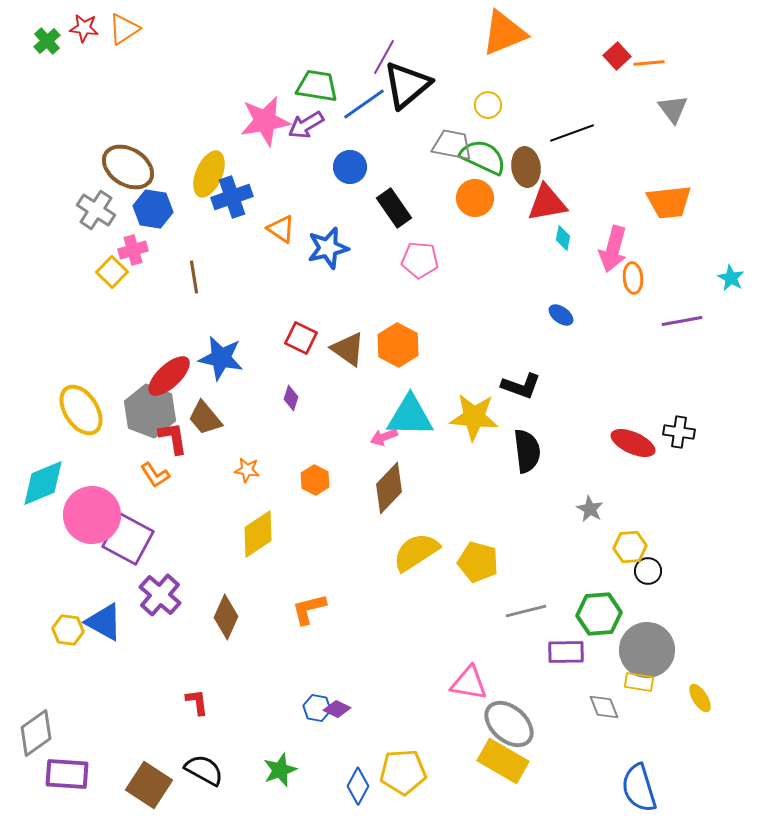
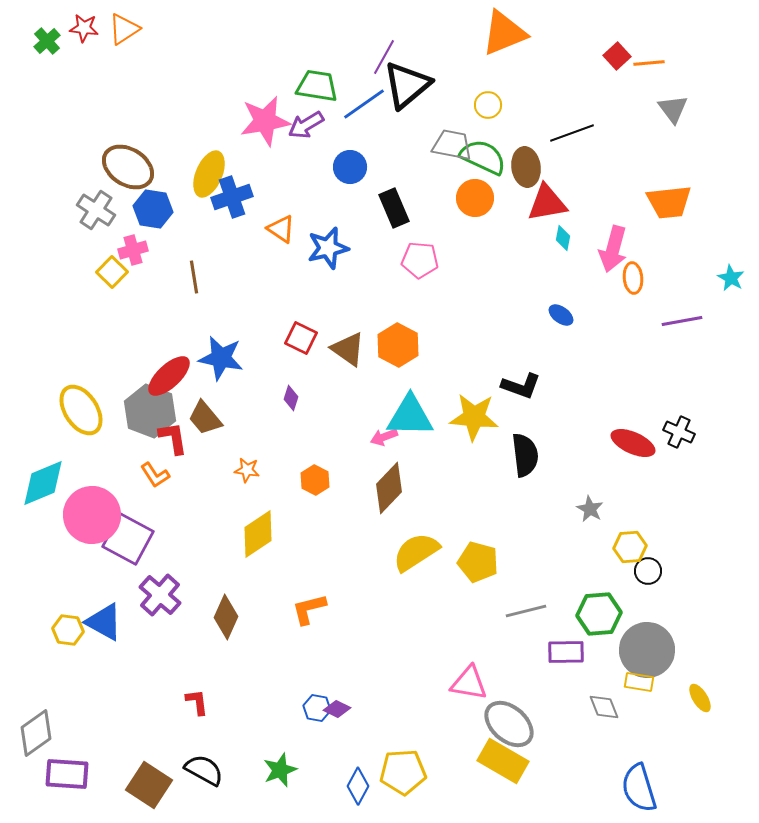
black rectangle at (394, 208): rotated 12 degrees clockwise
black cross at (679, 432): rotated 16 degrees clockwise
black semicircle at (527, 451): moved 2 px left, 4 px down
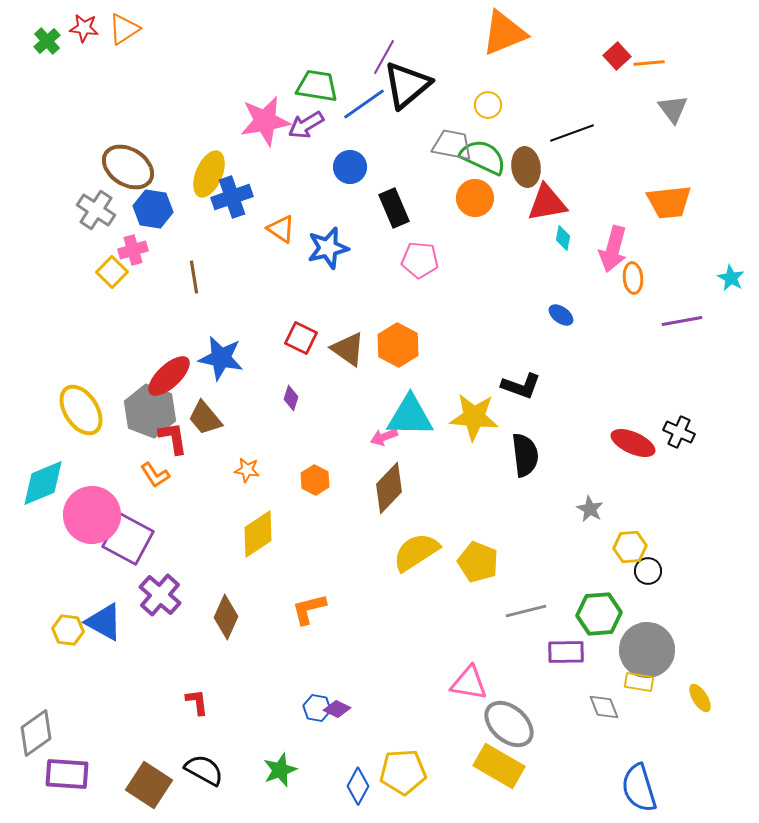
yellow pentagon at (478, 562): rotated 6 degrees clockwise
yellow rectangle at (503, 761): moved 4 px left, 5 px down
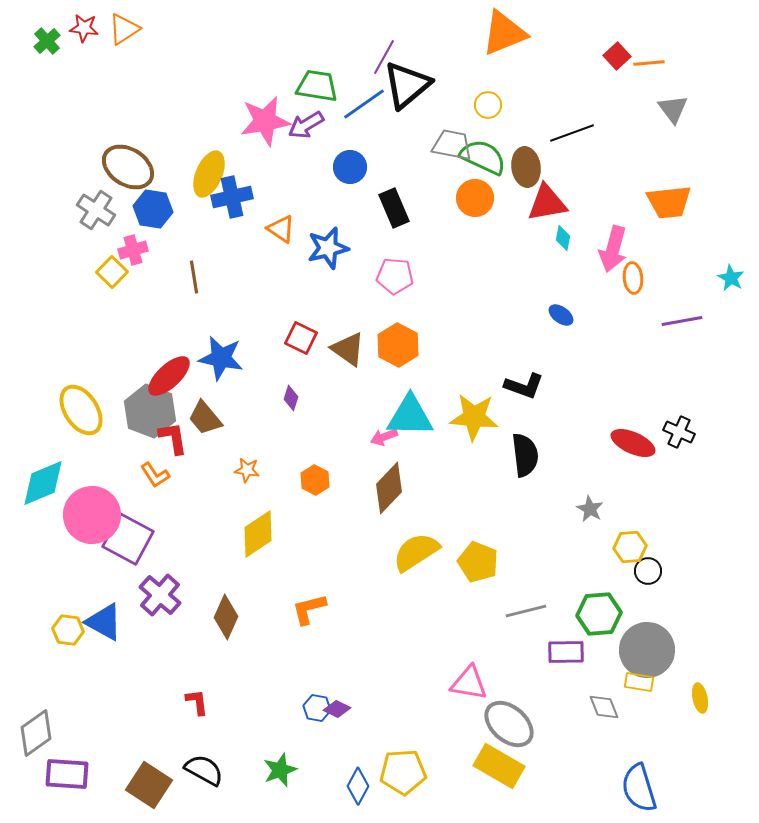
blue cross at (232, 197): rotated 6 degrees clockwise
pink pentagon at (420, 260): moved 25 px left, 16 px down
black L-shape at (521, 386): moved 3 px right
yellow ellipse at (700, 698): rotated 20 degrees clockwise
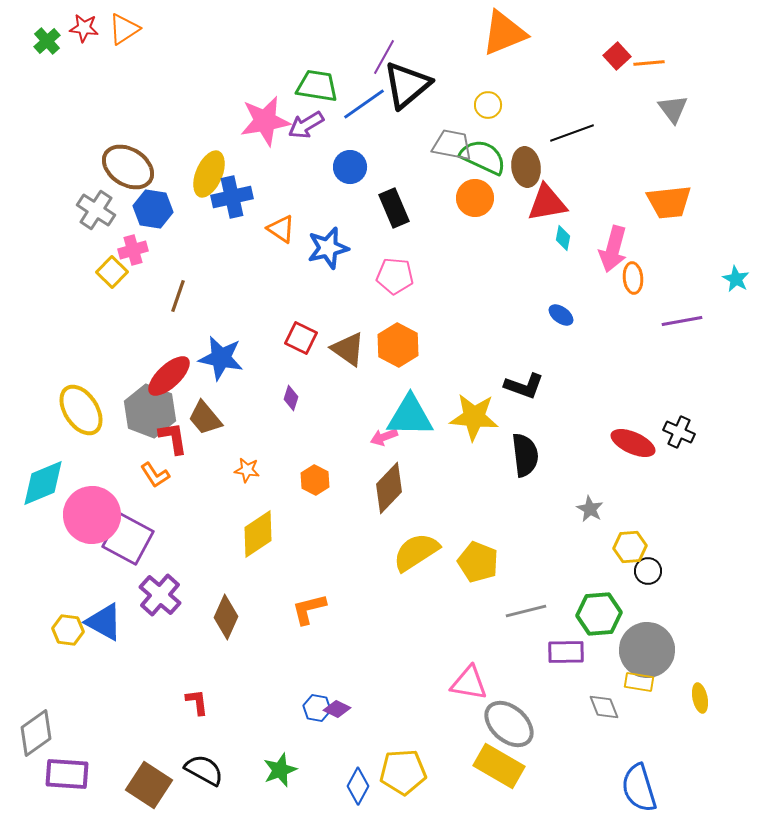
brown line at (194, 277): moved 16 px left, 19 px down; rotated 28 degrees clockwise
cyan star at (731, 278): moved 5 px right, 1 px down
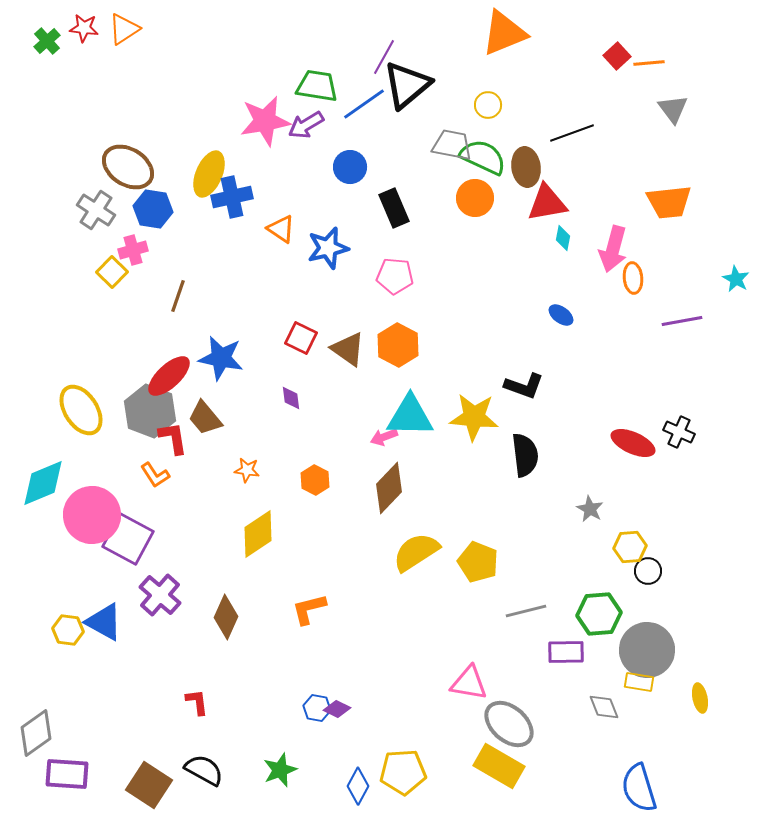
purple diamond at (291, 398): rotated 25 degrees counterclockwise
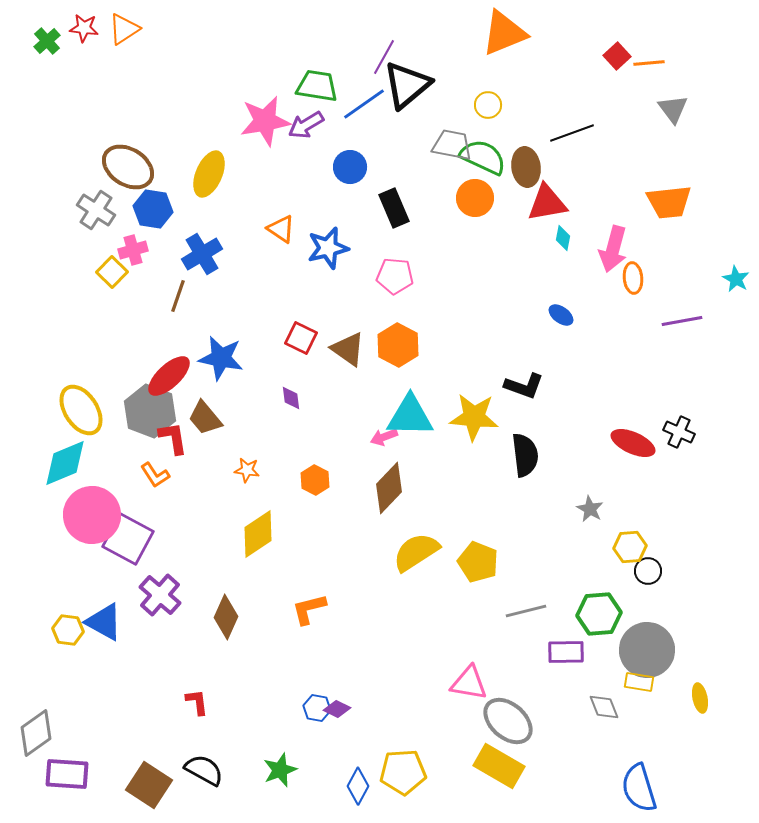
blue cross at (232, 197): moved 30 px left, 57 px down; rotated 18 degrees counterclockwise
cyan diamond at (43, 483): moved 22 px right, 20 px up
gray ellipse at (509, 724): moved 1 px left, 3 px up
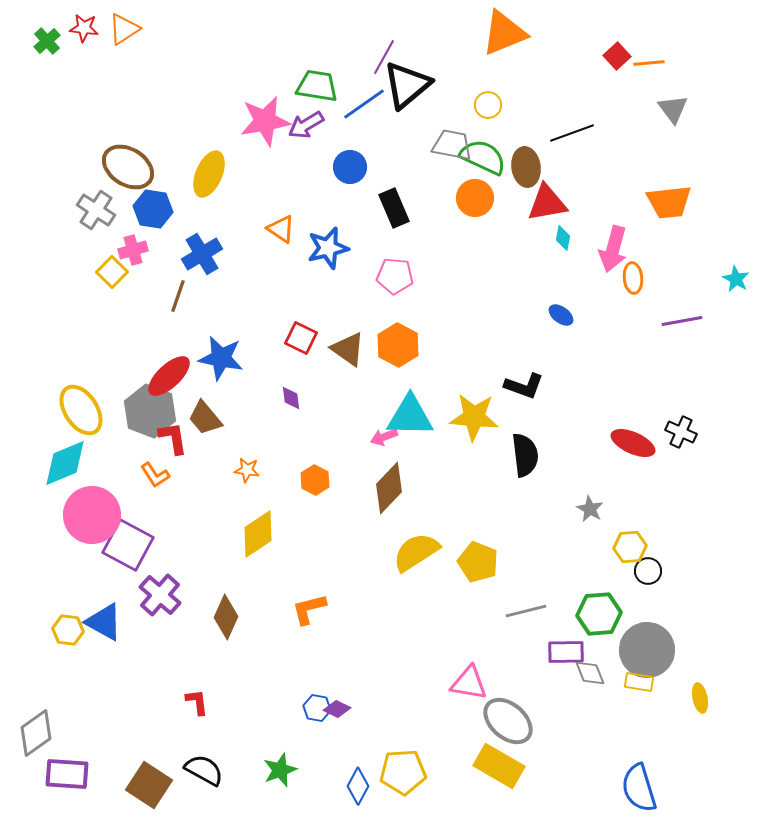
black cross at (679, 432): moved 2 px right
purple square at (128, 539): moved 6 px down
gray diamond at (604, 707): moved 14 px left, 34 px up
